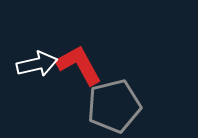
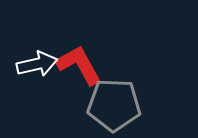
gray pentagon: moved 1 px up; rotated 16 degrees clockwise
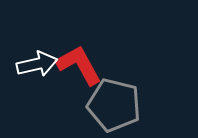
gray pentagon: rotated 12 degrees clockwise
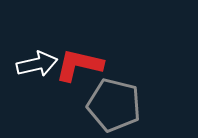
red L-shape: rotated 48 degrees counterclockwise
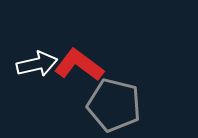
red L-shape: rotated 24 degrees clockwise
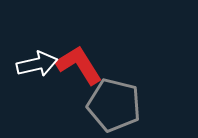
red L-shape: rotated 21 degrees clockwise
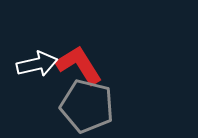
gray pentagon: moved 27 px left, 1 px down
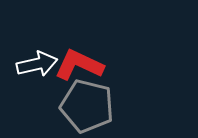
red L-shape: rotated 33 degrees counterclockwise
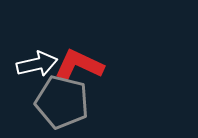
gray pentagon: moved 25 px left, 4 px up
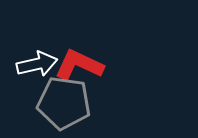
gray pentagon: moved 2 px right, 1 px down; rotated 6 degrees counterclockwise
